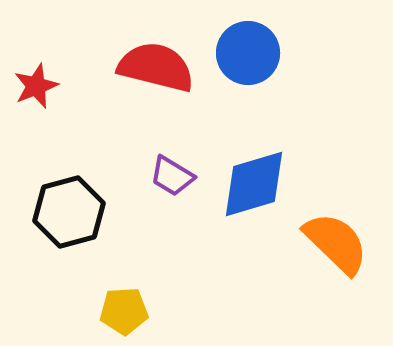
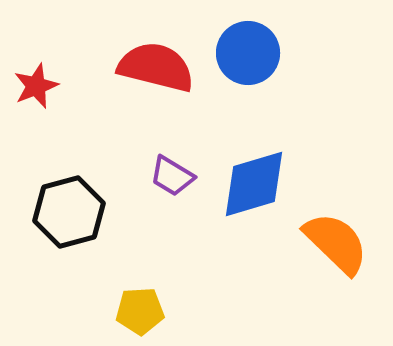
yellow pentagon: moved 16 px right
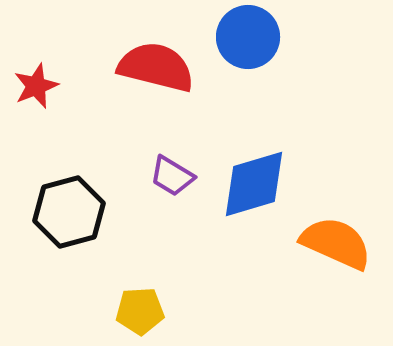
blue circle: moved 16 px up
orange semicircle: rotated 20 degrees counterclockwise
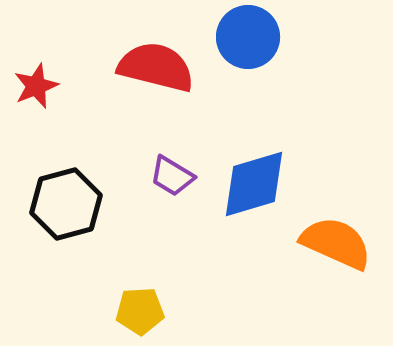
black hexagon: moved 3 px left, 8 px up
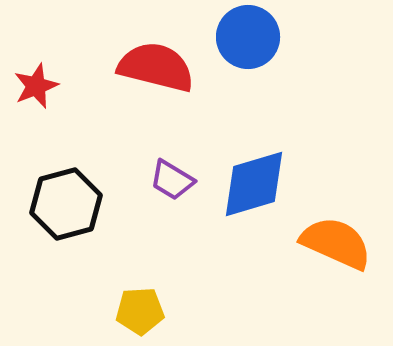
purple trapezoid: moved 4 px down
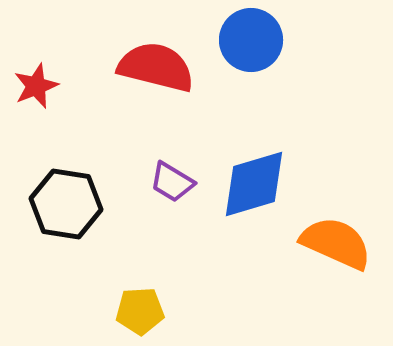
blue circle: moved 3 px right, 3 px down
purple trapezoid: moved 2 px down
black hexagon: rotated 24 degrees clockwise
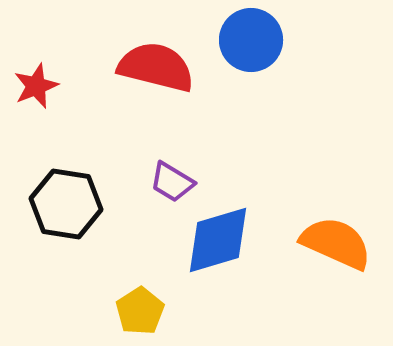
blue diamond: moved 36 px left, 56 px down
yellow pentagon: rotated 30 degrees counterclockwise
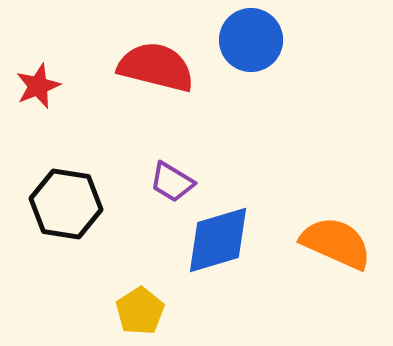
red star: moved 2 px right
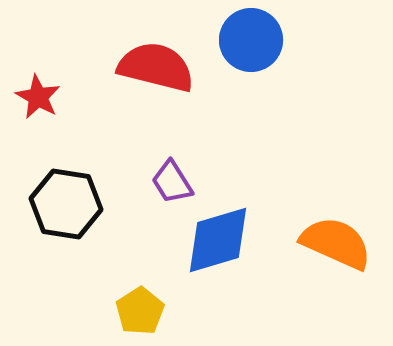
red star: moved 11 px down; rotated 21 degrees counterclockwise
purple trapezoid: rotated 27 degrees clockwise
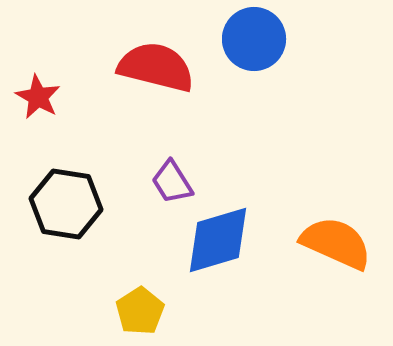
blue circle: moved 3 px right, 1 px up
